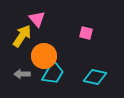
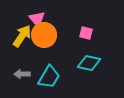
orange circle: moved 21 px up
cyan trapezoid: moved 4 px left, 4 px down
cyan diamond: moved 6 px left, 14 px up
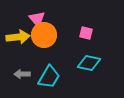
yellow arrow: moved 4 px left, 1 px down; rotated 50 degrees clockwise
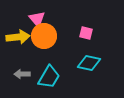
orange circle: moved 1 px down
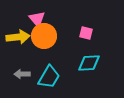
cyan diamond: rotated 15 degrees counterclockwise
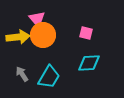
orange circle: moved 1 px left, 1 px up
gray arrow: rotated 56 degrees clockwise
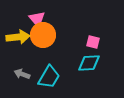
pink square: moved 7 px right, 9 px down
gray arrow: rotated 35 degrees counterclockwise
